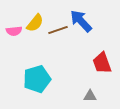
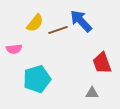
pink semicircle: moved 18 px down
gray triangle: moved 2 px right, 3 px up
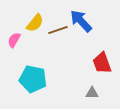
pink semicircle: moved 9 px up; rotated 126 degrees clockwise
cyan pentagon: moved 4 px left; rotated 28 degrees clockwise
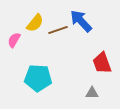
cyan pentagon: moved 5 px right, 1 px up; rotated 8 degrees counterclockwise
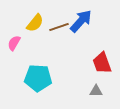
blue arrow: rotated 85 degrees clockwise
brown line: moved 1 px right, 3 px up
pink semicircle: moved 3 px down
gray triangle: moved 4 px right, 2 px up
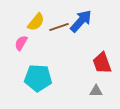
yellow semicircle: moved 1 px right, 1 px up
pink semicircle: moved 7 px right
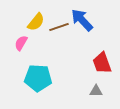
blue arrow: moved 1 px right, 1 px up; rotated 85 degrees counterclockwise
